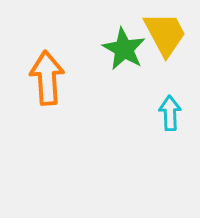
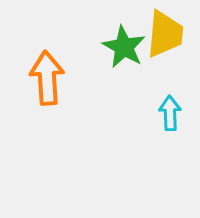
yellow trapezoid: rotated 33 degrees clockwise
green star: moved 2 px up
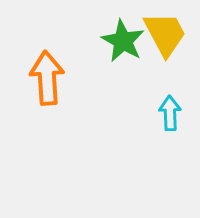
yellow trapezoid: rotated 33 degrees counterclockwise
green star: moved 1 px left, 6 px up
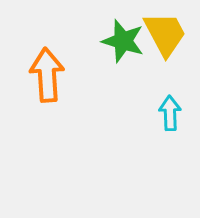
green star: rotated 12 degrees counterclockwise
orange arrow: moved 3 px up
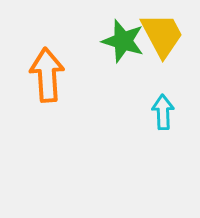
yellow trapezoid: moved 3 px left, 1 px down
cyan arrow: moved 7 px left, 1 px up
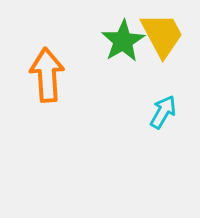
green star: rotated 24 degrees clockwise
cyan arrow: rotated 32 degrees clockwise
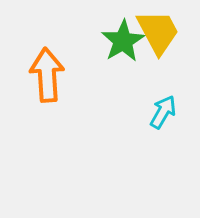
yellow trapezoid: moved 4 px left, 3 px up
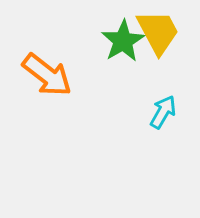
orange arrow: rotated 132 degrees clockwise
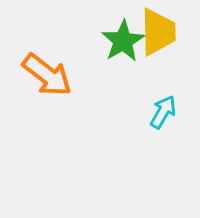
yellow trapezoid: rotated 27 degrees clockwise
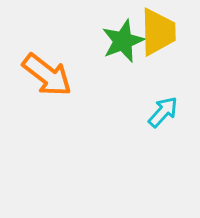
green star: rotated 9 degrees clockwise
cyan arrow: rotated 12 degrees clockwise
